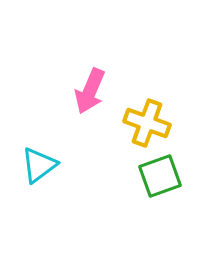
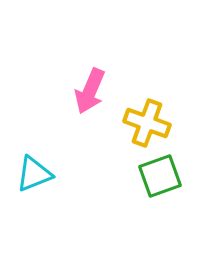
cyan triangle: moved 5 px left, 9 px down; rotated 15 degrees clockwise
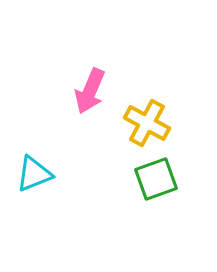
yellow cross: rotated 9 degrees clockwise
green square: moved 4 px left, 3 px down
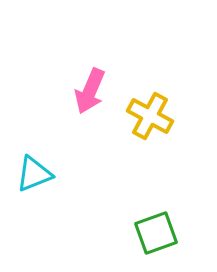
yellow cross: moved 3 px right, 7 px up
green square: moved 54 px down
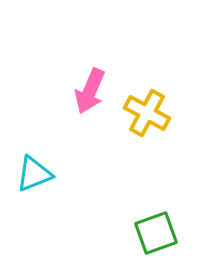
yellow cross: moved 3 px left, 3 px up
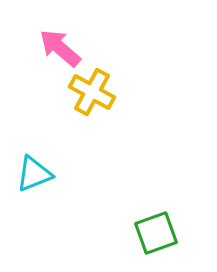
pink arrow: moved 30 px left, 43 px up; rotated 108 degrees clockwise
yellow cross: moved 55 px left, 21 px up
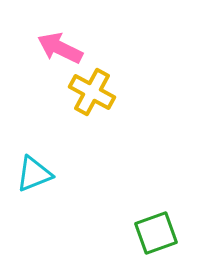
pink arrow: rotated 15 degrees counterclockwise
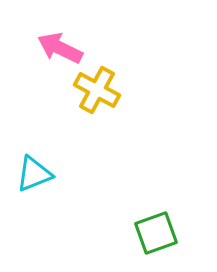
yellow cross: moved 5 px right, 2 px up
